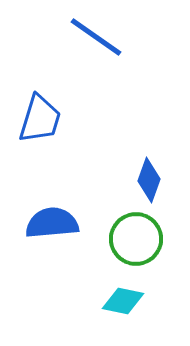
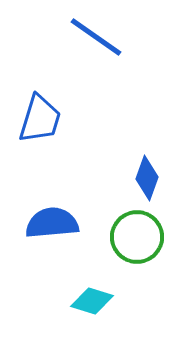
blue diamond: moved 2 px left, 2 px up
green circle: moved 1 px right, 2 px up
cyan diamond: moved 31 px left; rotated 6 degrees clockwise
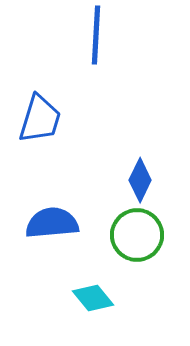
blue line: moved 2 px up; rotated 58 degrees clockwise
blue diamond: moved 7 px left, 2 px down; rotated 6 degrees clockwise
green circle: moved 2 px up
cyan diamond: moved 1 px right, 3 px up; rotated 33 degrees clockwise
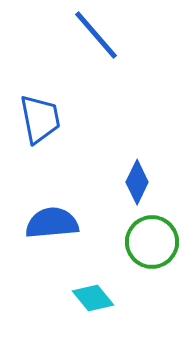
blue line: rotated 44 degrees counterclockwise
blue trapezoid: rotated 28 degrees counterclockwise
blue diamond: moved 3 px left, 2 px down
green circle: moved 15 px right, 7 px down
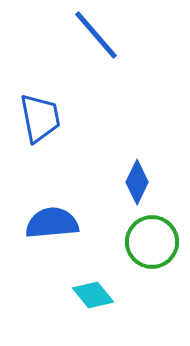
blue trapezoid: moved 1 px up
cyan diamond: moved 3 px up
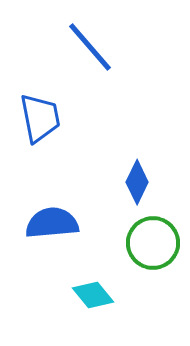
blue line: moved 6 px left, 12 px down
green circle: moved 1 px right, 1 px down
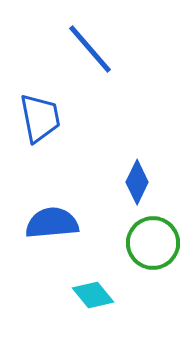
blue line: moved 2 px down
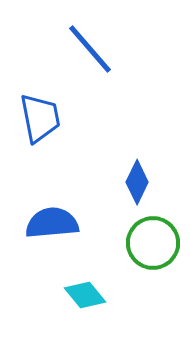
cyan diamond: moved 8 px left
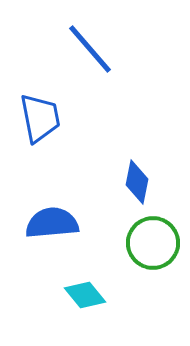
blue diamond: rotated 15 degrees counterclockwise
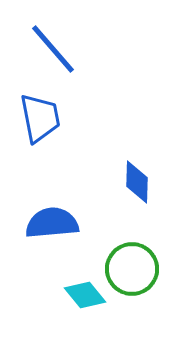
blue line: moved 37 px left
blue diamond: rotated 9 degrees counterclockwise
green circle: moved 21 px left, 26 px down
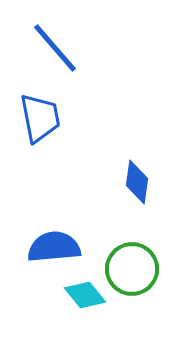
blue line: moved 2 px right, 1 px up
blue diamond: rotated 6 degrees clockwise
blue semicircle: moved 2 px right, 24 px down
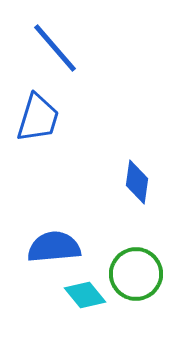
blue trapezoid: moved 2 px left; rotated 28 degrees clockwise
green circle: moved 4 px right, 5 px down
